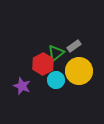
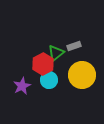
gray rectangle: rotated 16 degrees clockwise
yellow circle: moved 3 px right, 4 px down
cyan circle: moved 7 px left
purple star: rotated 24 degrees clockwise
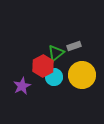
red hexagon: moved 2 px down
cyan circle: moved 5 px right, 3 px up
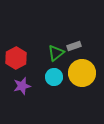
red hexagon: moved 27 px left, 8 px up
yellow circle: moved 2 px up
purple star: rotated 12 degrees clockwise
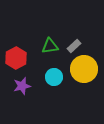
gray rectangle: rotated 24 degrees counterclockwise
green triangle: moved 6 px left, 7 px up; rotated 30 degrees clockwise
yellow circle: moved 2 px right, 4 px up
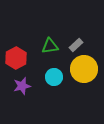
gray rectangle: moved 2 px right, 1 px up
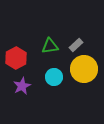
purple star: rotated 12 degrees counterclockwise
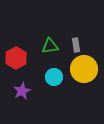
gray rectangle: rotated 56 degrees counterclockwise
purple star: moved 5 px down
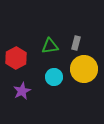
gray rectangle: moved 2 px up; rotated 24 degrees clockwise
